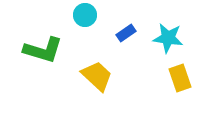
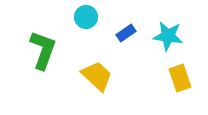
cyan circle: moved 1 px right, 2 px down
cyan star: moved 2 px up
green L-shape: rotated 87 degrees counterclockwise
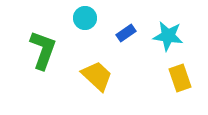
cyan circle: moved 1 px left, 1 px down
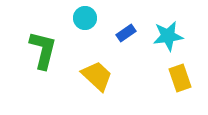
cyan star: rotated 16 degrees counterclockwise
green L-shape: rotated 6 degrees counterclockwise
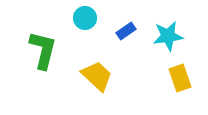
blue rectangle: moved 2 px up
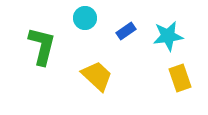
green L-shape: moved 1 px left, 4 px up
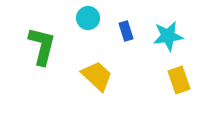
cyan circle: moved 3 px right
blue rectangle: rotated 72 degrees counterclockwise
yellow rectangle: moved 1 px left, 2 px down
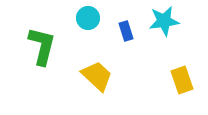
cyan star: moved 4 px left, 15 px up
yellow rectangle: moved 3 px right
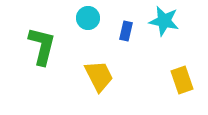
cyan star: rotated 20 degrees clockwise
blue rectangle: rotated 30 degrees clockwise
yellow trapezoid: moved 2 px right; rotated 20 degrees clockwise
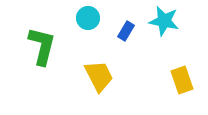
blue rectangle: rotated 18 degrees clockwise
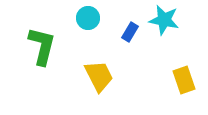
cyan star: moved 1 px up
blue rectangle: moved 4 px right, 1 px down
yellow rectangle: moved 2 px right
